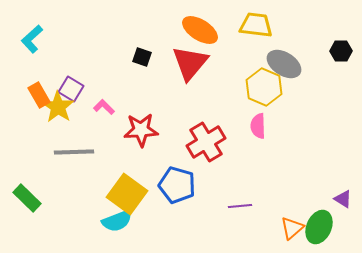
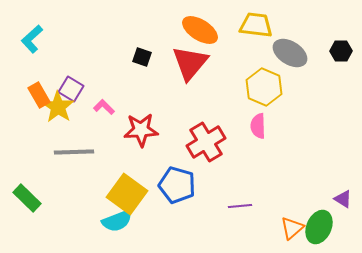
gray ellipse: moved 6 px right, 11 px up
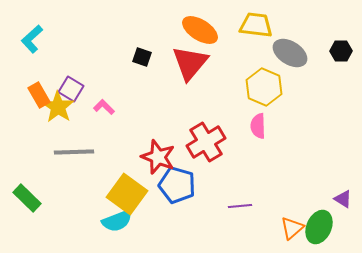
red star: moved 17 px right, 27 px down; rotated 24 degrees clockwise
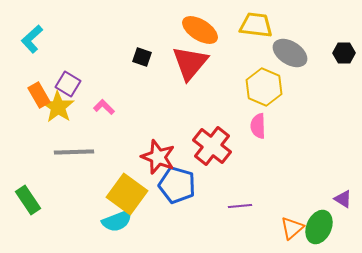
black hexagon: moved 3 px right, 2 px down
purple square: moved 3 px left, 5 px up
red cross: moved 6 px right, 4 px down; rotated 21 degrees counterclockwise
green rectangle: moved 1 px right, 2 px down; rotated 12 degrees clockwise
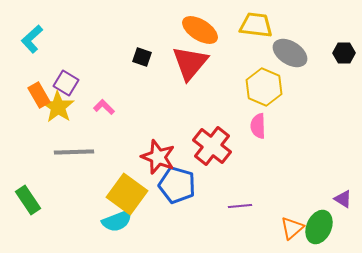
purple square: moved 2 px left, 1 px up
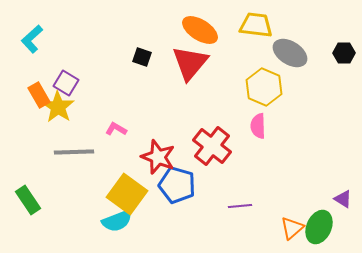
pink L-shape: moved 12 px right, 22 px down; rotated 15 degrees counterclockwise
